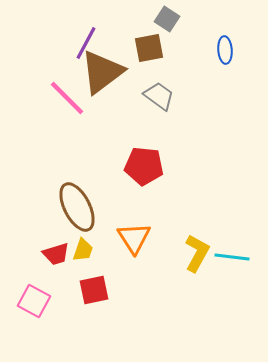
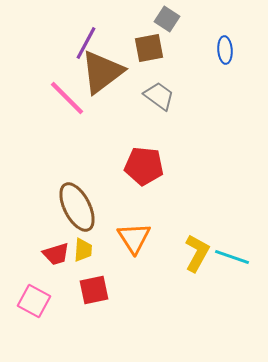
yellow trapezoid: rotated 15 degrees counterclockwise
cyan line: rotated 12 degrees clockwise
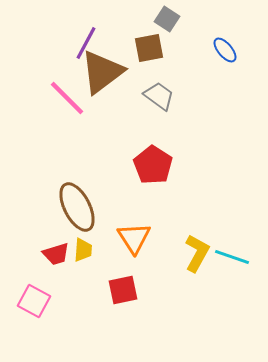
blue ellipse: rotated 36 degrees counterclockwise
red pentagon: moved 9 px right, 1 px up; rotated 27 degrees clockwise
red square: moved 29 px right
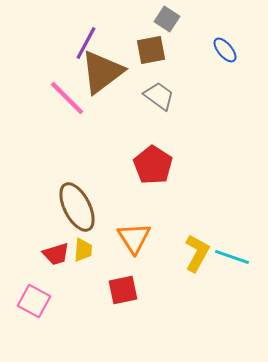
brown square: moved 2 px right, 2 px down
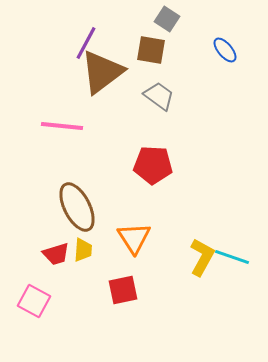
brown square: rotated 20 degrees clockwise
pink line: moved 5 px left, 28 px down; rotated 39 degrees counterclockwise
red pentagon: rotated 30 degrees counterclockwise
yellow L-shape: moved 5 px right, 4 px down
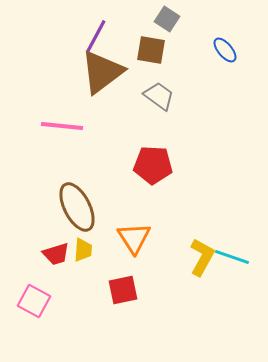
purple line: moved 10 px right, 7 px up
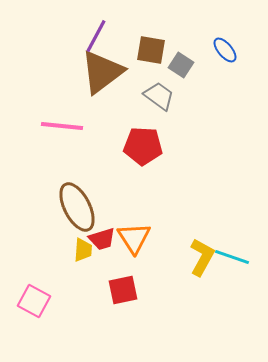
gray square: moved 14 px right, 46 px down
red pentagon: moved 10 px left, 19 px up
red trapezoid: moved 46 px right, 15 px up
